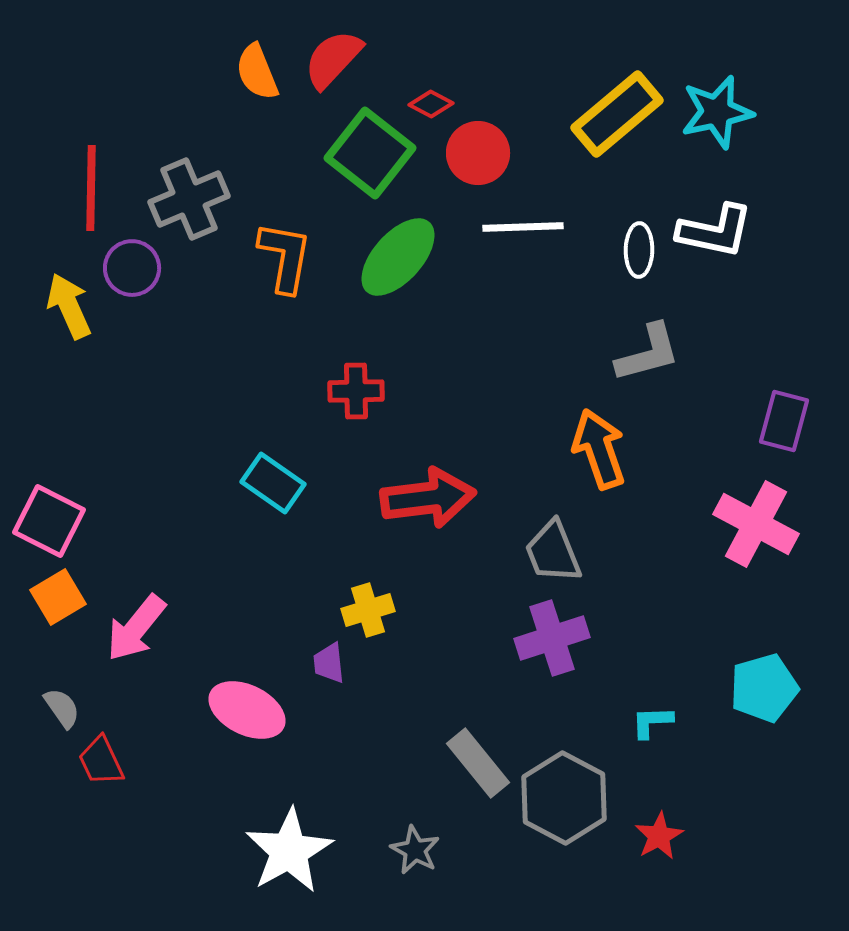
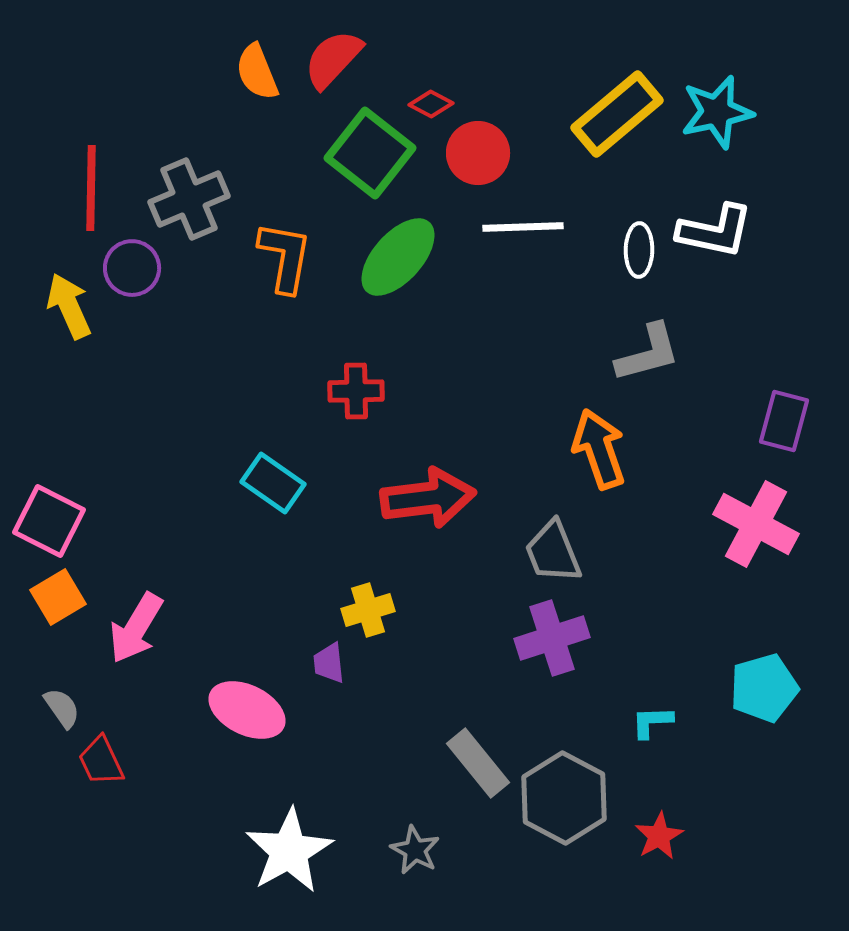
pink arrow: rotated 8 degrees counterclockwise
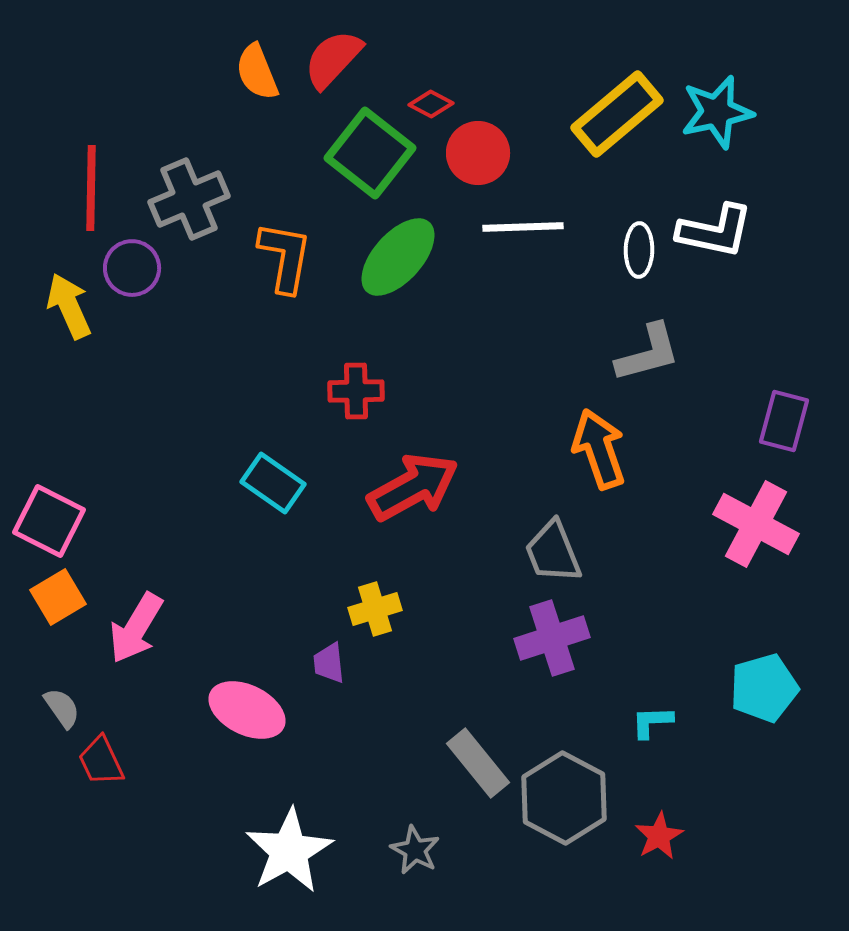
red arrow: moved 15 px left, 11 px up; rotated 22 degrees counterclockwise
yellow cross: moved 7 px right, 1 px up
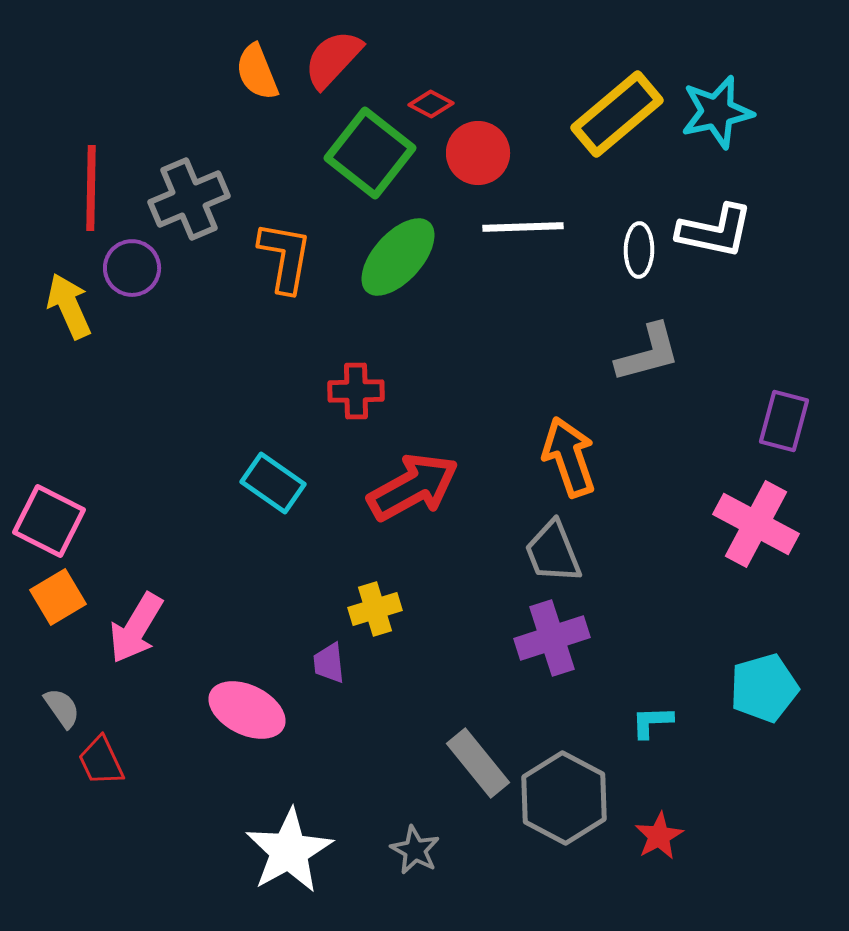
orange arrow: moved 30 px left, 8 px down
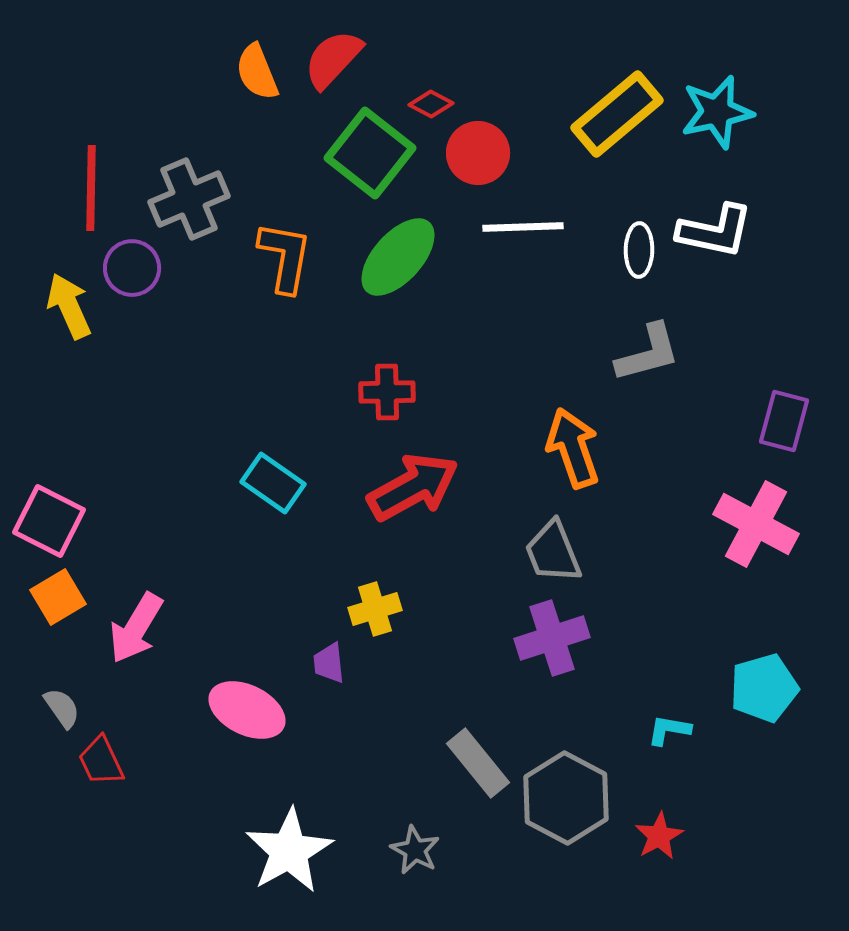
red cross: moved 31 px right, 1 px down
orange arrow: moved 4 px right, 9 px up
cyan L-shape: moved 17 px right, 8 px down; rotated 12 degrees clockwise
gray hexagon: moved 2 px right
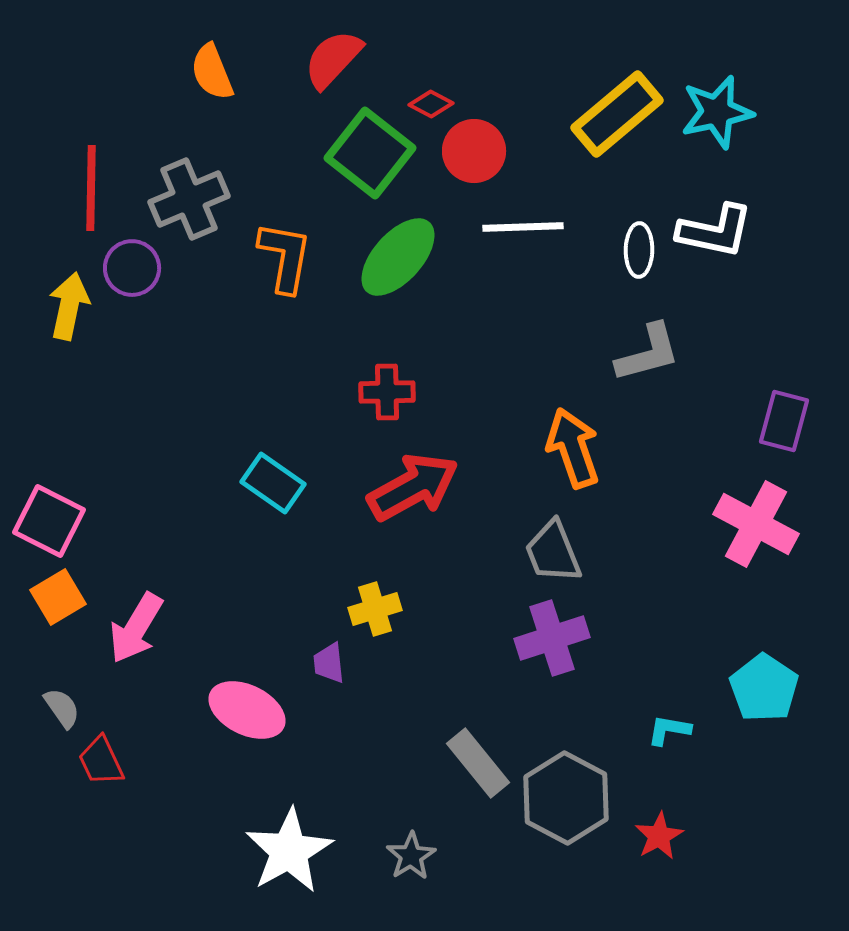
orange semicircle: moved 45 px left
red circle: moved 4 px left, 2 px up
yellow arrow: rotated 36 degrees clockwise
cyan pentagon: rotated 22 degrees counterclockwise
gray star: moved 4 px left, 6 px down; rotated 12 degrees clockwise
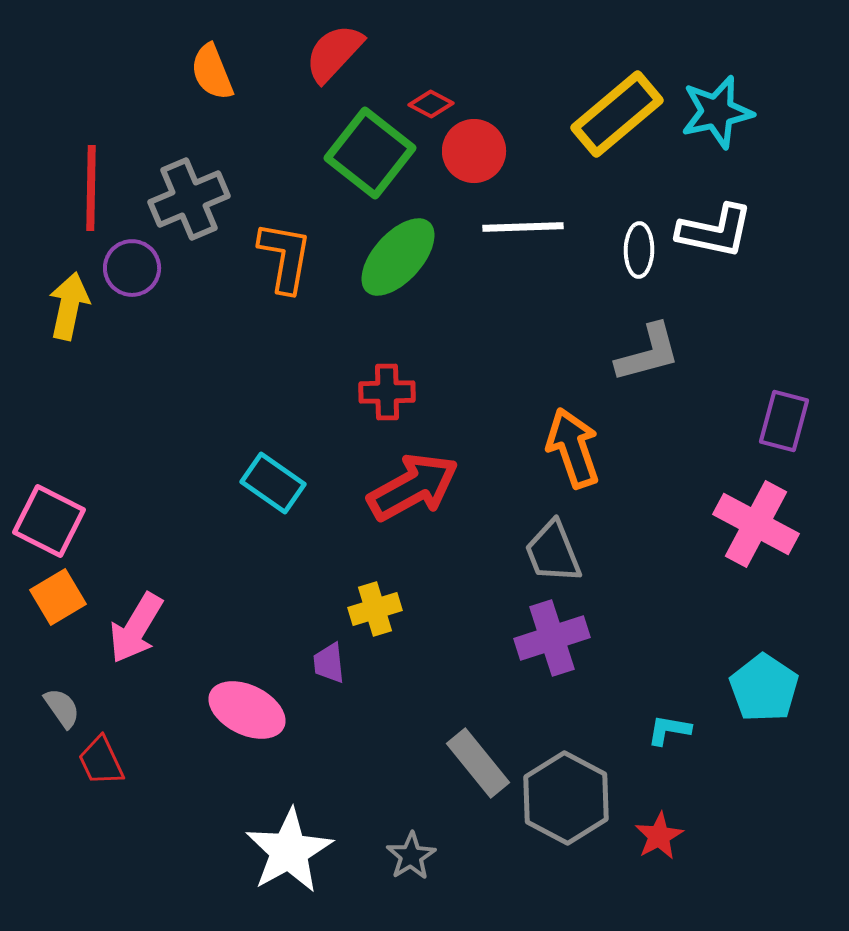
red semicircle: moved 1 px right, 6 px up
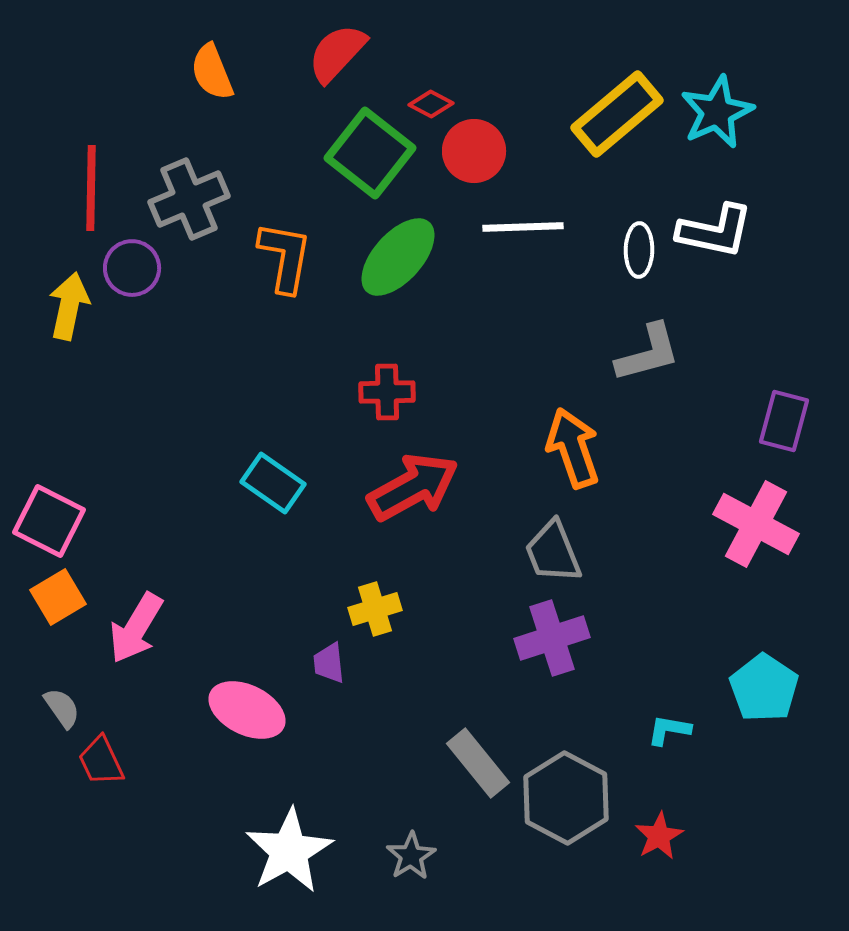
red semicircle: moved 3 px right
cyan star: rotated 12 degrees counterclockwise
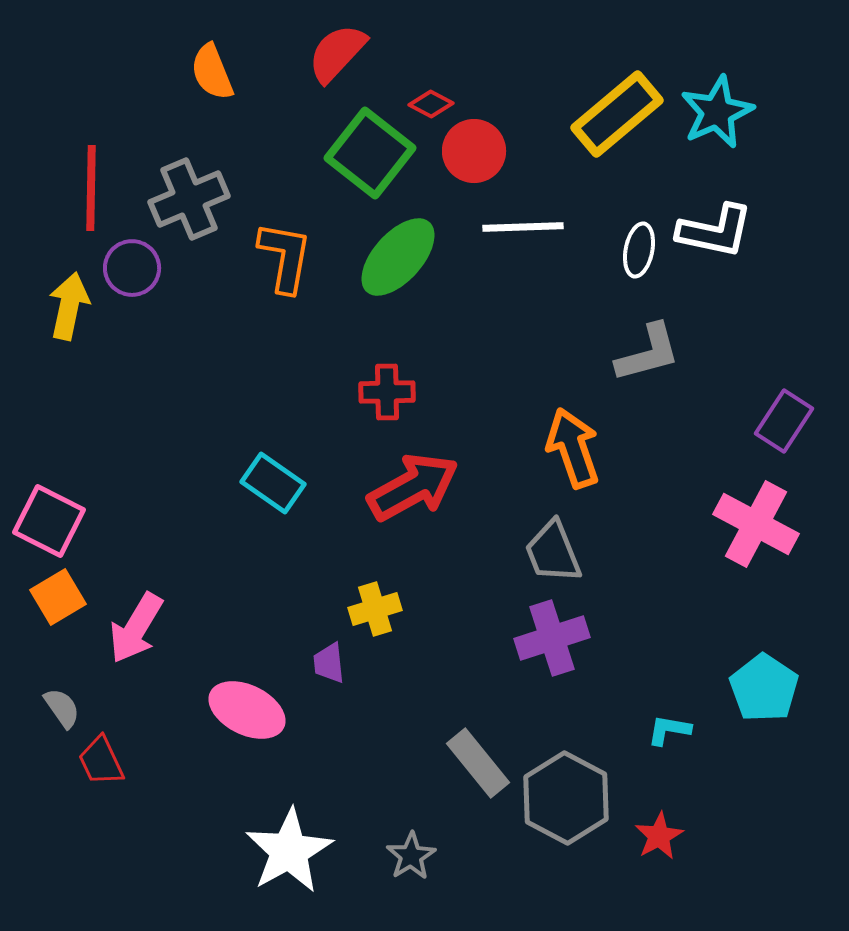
white ellipse: rotated 10 degrees clockwise
purple rectangle: rotated 18 degrees clockwise
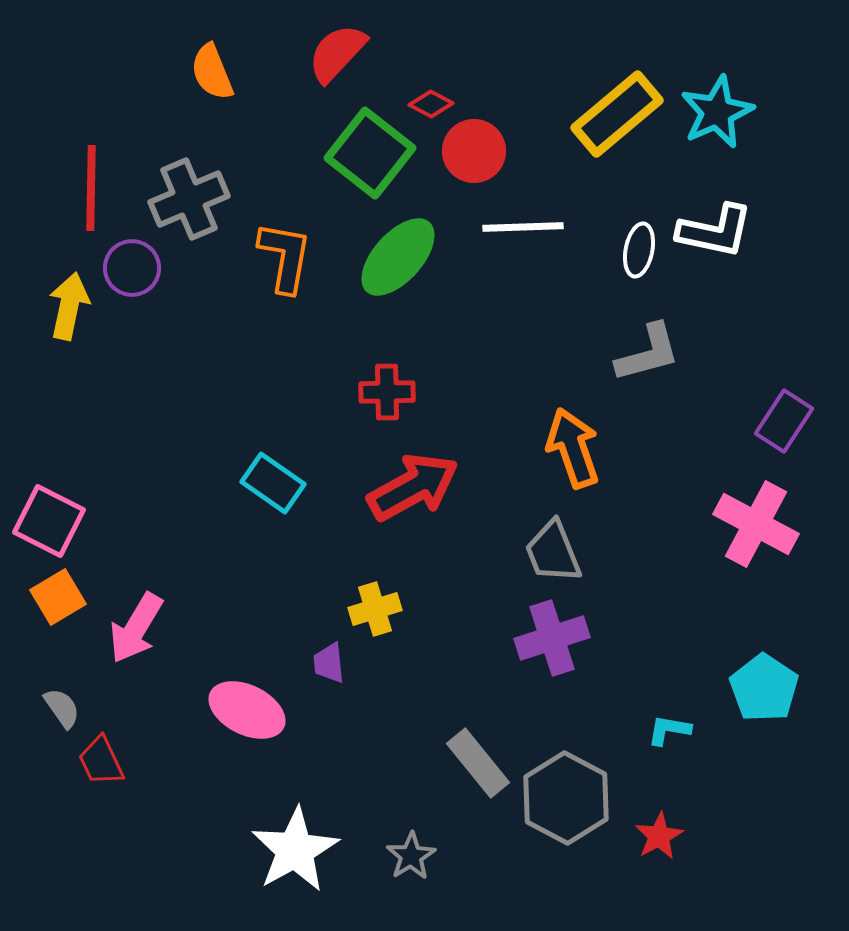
white star: moved 6 px right, 1 px up
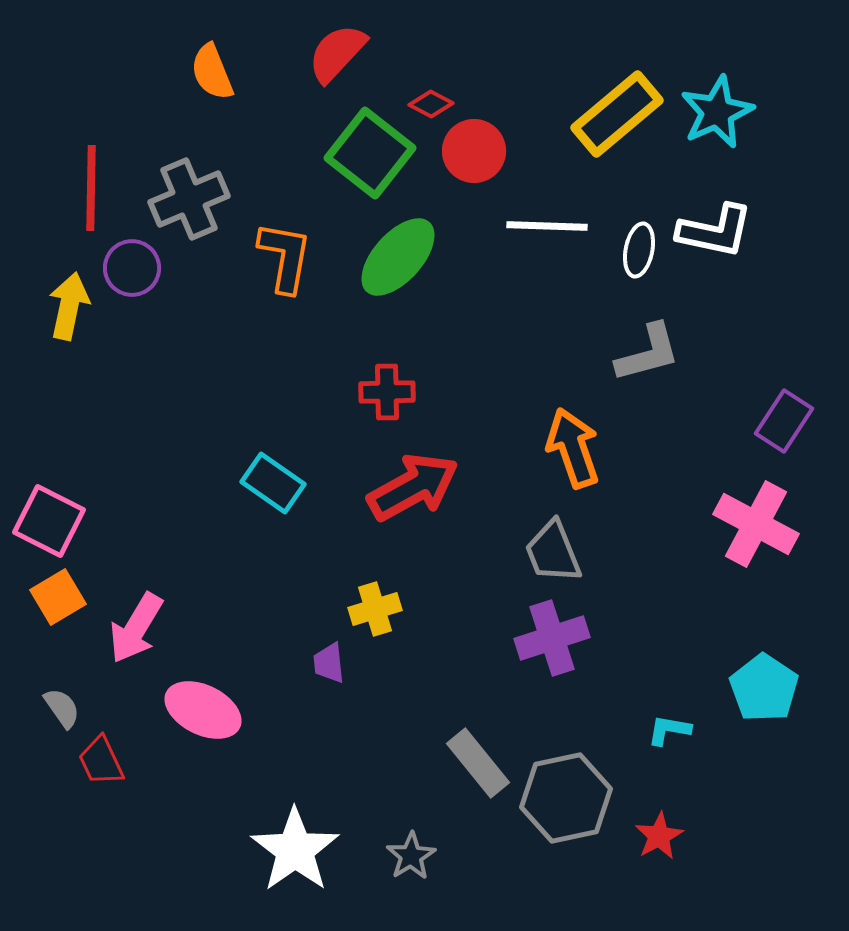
white line: moved 24 px right, 1 px up; rotated 4 degrees clockwise
pink ellipse: moved 44 px left
gray hexagon: rotated 20 degrees clockwise
white star: rotated 6 degrees counterclockwise
